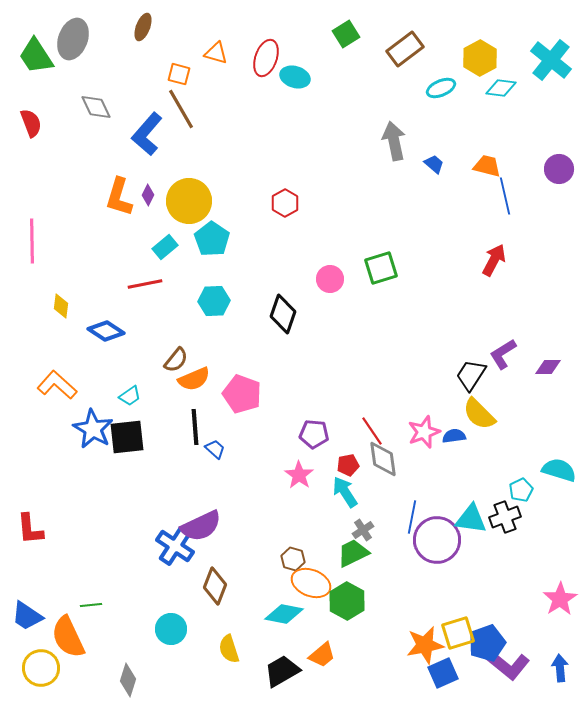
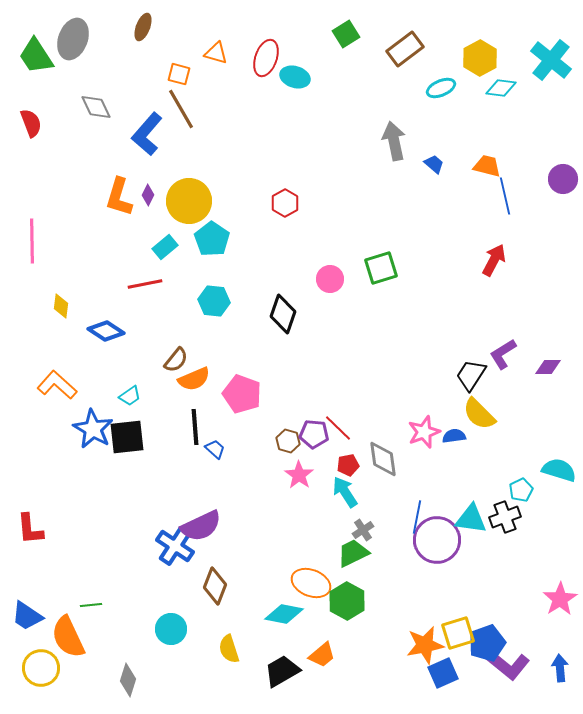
purple circle at (559, 169): moved 4 px right, 10 px down
cyan hexagon at (214, 301): rotated 8 degrees clockwise
red line at (372, 431): moved 34 px left, 3 px up; rotated 12 degrees counterclockwise
blue line at (412, 517): moved 5 px right
brown hexagon at (293, 559): moved 5 px left, 118 px up
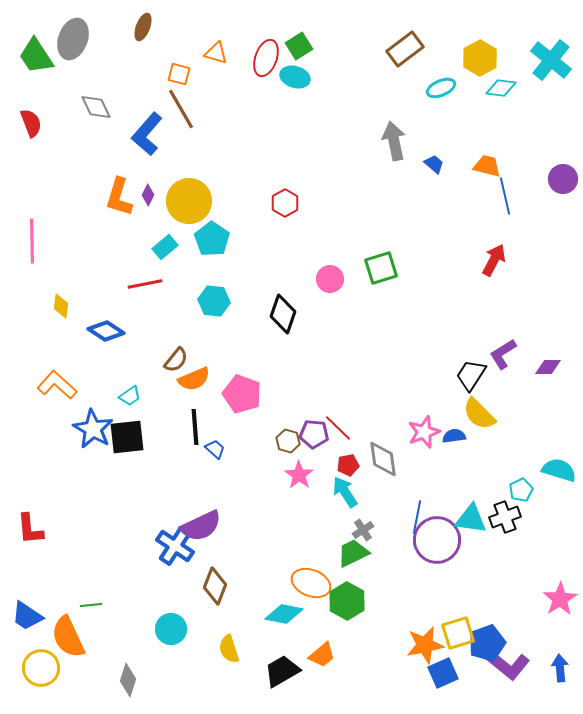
green square at (346, 34): moved 47 px left, 12 px down
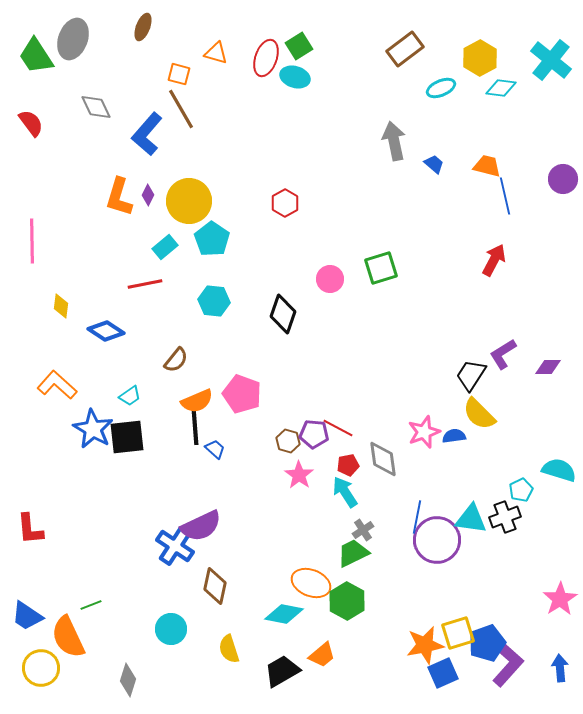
red semicircle at (31, 123): rotated 16 degrees counterclockwise
orange semicircle at (194, 379): moved 3 px right, 22 px down
red line at (338, 428): rotated 16 degrees counterclockwise
brown diamond at (215, 586): rotated 9 degrees counterclockwise
green line at (91, 605): rotated 15 degrees counterclockwise
purple L-shape at (508, 665): rotated 87 degrees counterclockwise
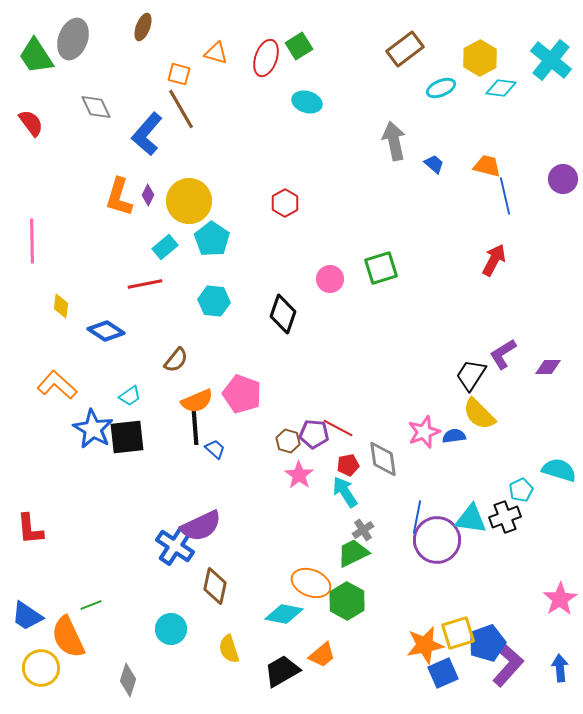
cyan ellipse at (295, 77): moved 12 px right, 25 px down
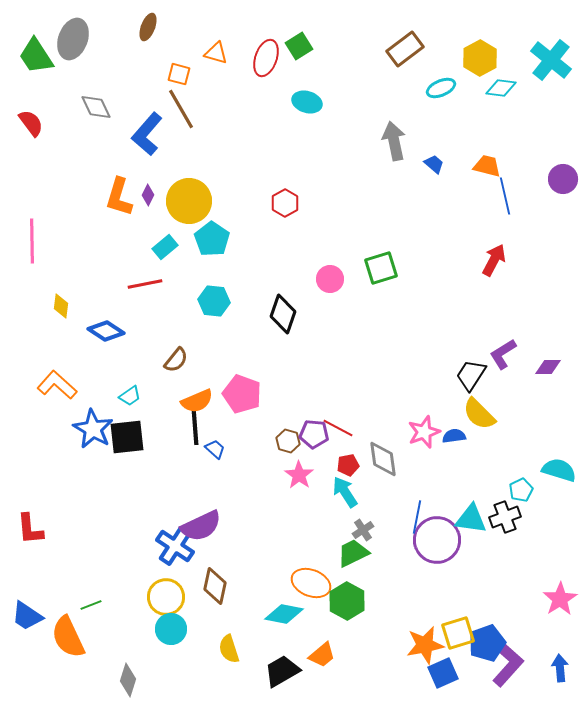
brown ellipse at (143, 27): moved 5 px right
yellow circle at (41, 668): moved 125 px right, 71 px up
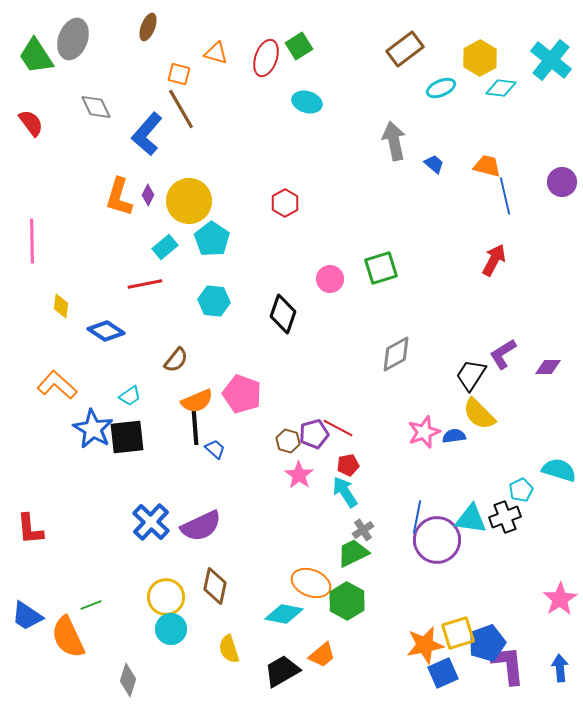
purple circle at (563, 179): moved 1 px left, 3 px down
purple pentagon at (314, 434): rotated 20 degrees counterclockwise
gray diamond at (383, 459): moved 13 px right, 105 px up; rotated 69 degrees clockwise
blue cross at (175, 546): moved 24 px left, 24 px up; rotated 9 degrees clockwise
purple L-shape at (508, 665): rotated 48 degrees counterclockwise
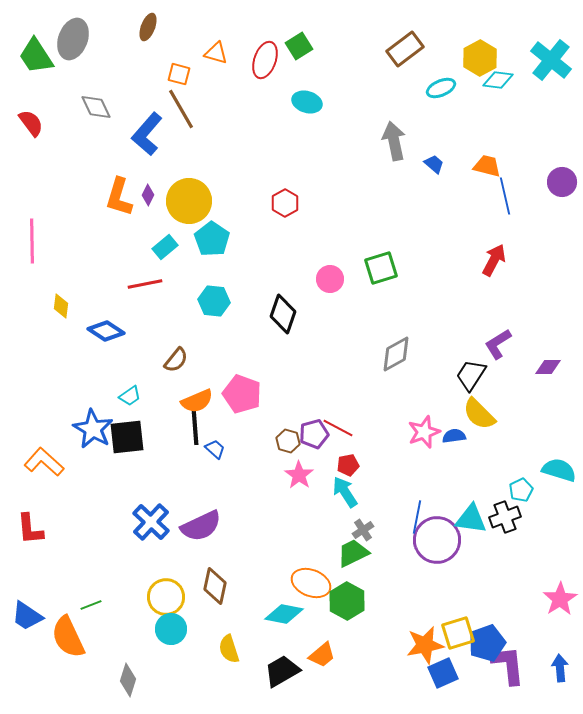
red ellipse at (266, 58): moved 1 px left, 2 px down
cyan diamond at (501, 88): moved 3 px left, 8 px up
purple L-shape at (503, 354): moved 5 px left, 10 px up
orange L-shape at (57, 385): moved 13 px left, 77 px down
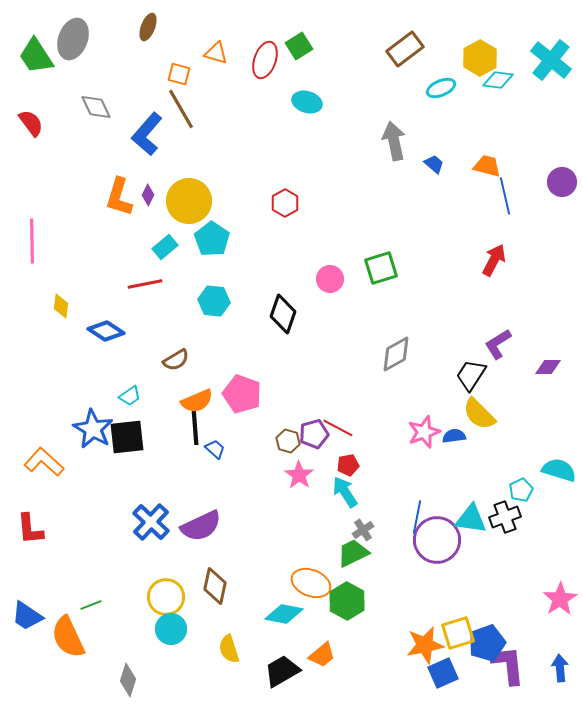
brown semicircle at (176, 360): rotated 20 degrees clockwise
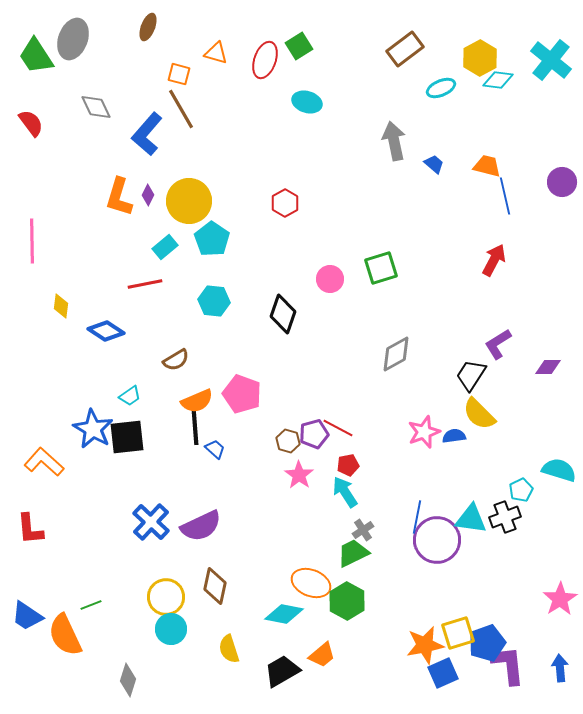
orange semicircle at (68, 637): moved 3 px left, 2 px up
